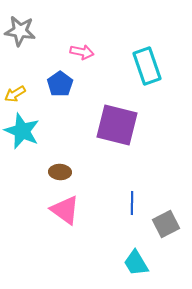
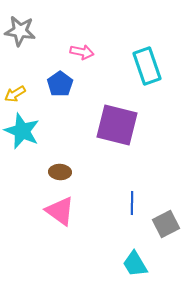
pink triangle: moved 5 px left, 1 px down
cyan trapezoid: moved 1 px left, 1 px down
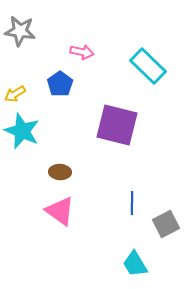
cyan rectangle: moved 1 px right; rotated 27 degrees counterclockwise
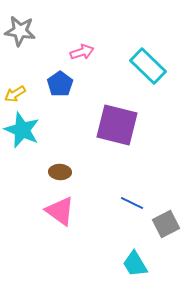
pink arrow: rotated 30 degrees counterclockwise
cyan star: moved 1 px up
blue line: rotated 65 degrees counterclockwise
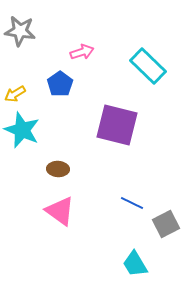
brown ellipse: moved 2 px left, 3 px up
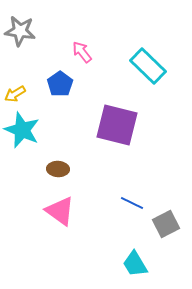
pink arrow: rotated 110 degrees counterclockwise
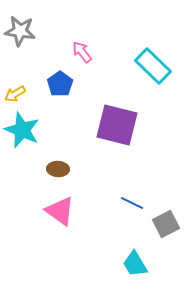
cyan rectangle: moved 5 px right
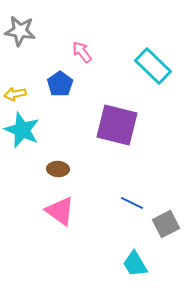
yellow arrow: rotated 20 degrees clockwise
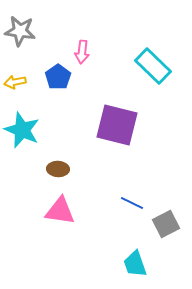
pink arrow: rotated 135 degrees counterclockwise
blue pentagon: moved 2 px left, 7 px up
yellow arrow: moved 12 px up
pink triangle: rotated 28 degrees counterclockwise
cyan trapezoid: rotated 12 degrees clockwise
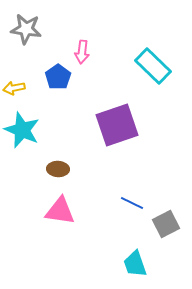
gray star: moved 6 px right, 2 px up
yellow arrow: moved 1 px left, 6 px down
purple square: rotated 33 degrees counterclockwise
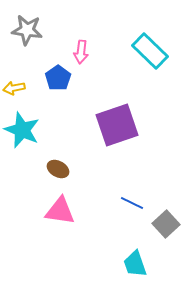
gray star: moved 1 px right, 1 px down
pink arrow: moved 1 px left
cyan rectangle: moved 3 px left, 15 px up
blue pentagon: moved 1 px down
brown ellipse: rotated 25 degrees clockwise
gray square: rotated 16 degrees counterclockwise
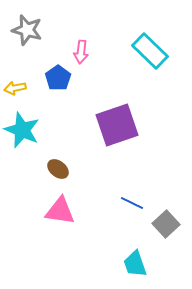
gray star: rotated 8 degrees clockwise
yellow arrow: moved 1 px right
brown ellipse: rotated 10 degrees clockwise
